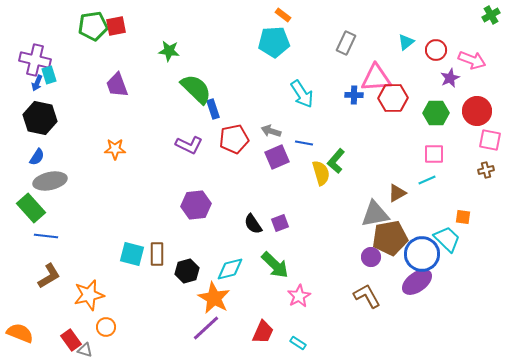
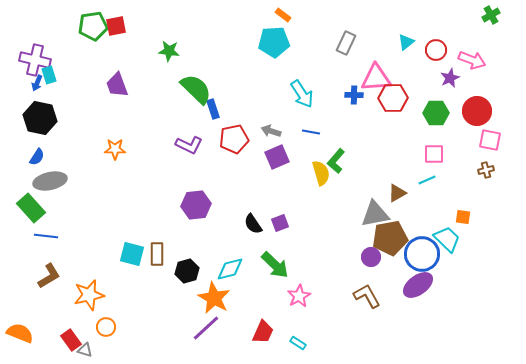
blue line at (304, 143): moved 7 px right, 11 px up
purple ellipse at (417, 282): moved 1 px right, 3 px down
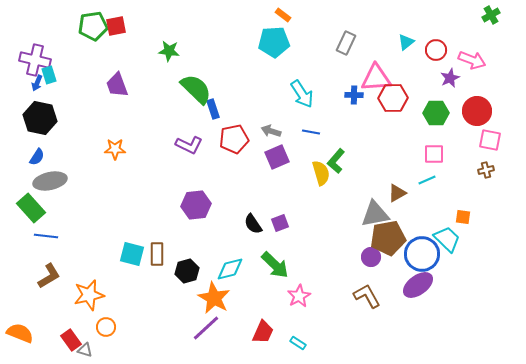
brown pentagon at (390, 238): moved 2 px left
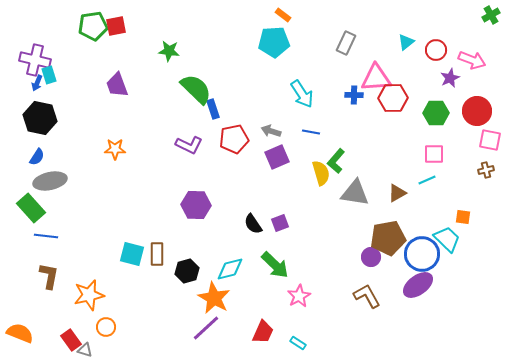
purple hexagon at (196, 205): rotated 8 degrees clockwise
gray triangle at (375, 214): moved 20 px left, 21 px up; rotated 20 degrees clockwise
brown L-shape at (49, 276): rotated 48 degrees counterclockwise
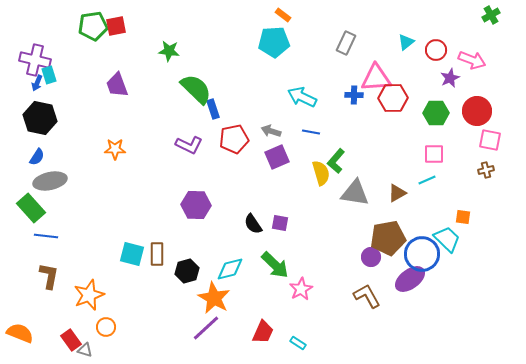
cyan arrow at (302, 94): moved 3 px down; rotated 148 degrees clockwise
purple square at (280, 223): rotated 30 degrees clockwise
purple ellipse at (418, 285): moved 8 px left, 6 px up
orange star at (89, 295): rotated 8 degrees counterclockwise
pink star at (299, 296): moved 2 px right, 7 px up
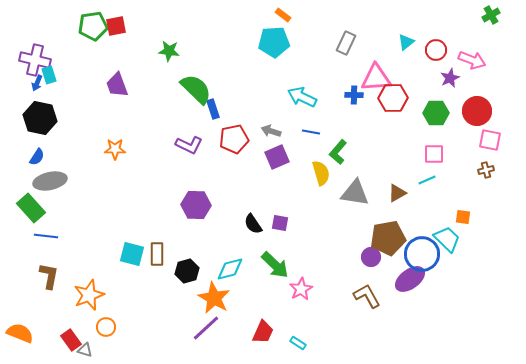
green L-shape at (336, 161): moved 2 px right, 9 px up
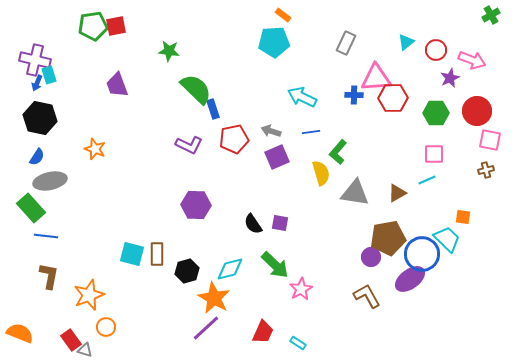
blue line at (311, 132): rotated 18 degrees counterclockwise
orange star at (115, 149): moved 20 px left; rotated 20 degrees clockwise
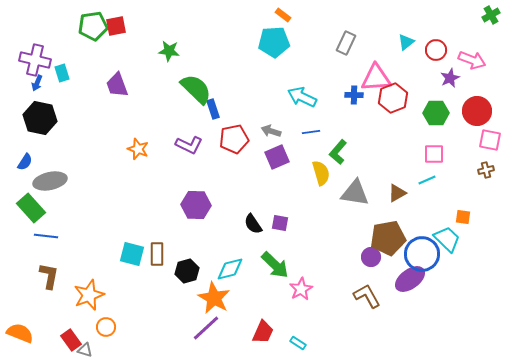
cyan rectangle at (49, 75): moved 13 px right, 2 px up
red hexagon at (393, 98): rotated 20 degrees counterclockwise
orange star at (95, 149): moved 43 px right
blue semicircle at (37, 157): moved 12 px left, 5 px down
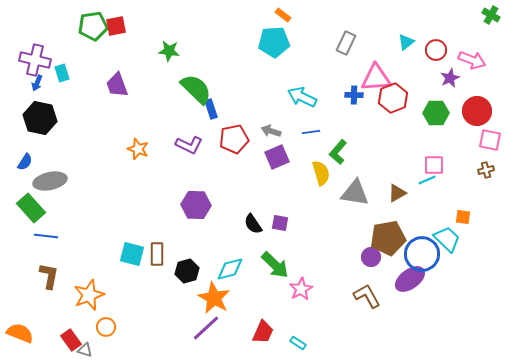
green cross at (491, 15): rotated 30 degrees counterclockwise
blue rectangle at (213, 109): moved 2 px left
pink square at (434, 154): moved 11 px down
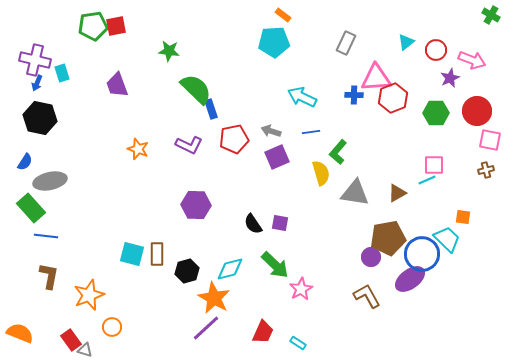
orange circle at (106, 327): moved 6 px right
